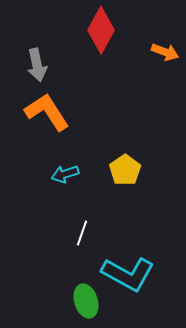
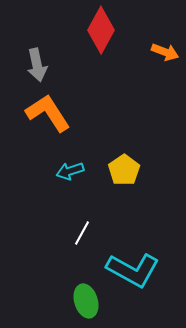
orange L-shape: moved 1 px right, 1 px down
yellow pentagon: moved 1 px left
cyan arrow: moved 5 px right, 3 px up
white line: rotated 10 degrees clockwise
cyan L-shape: moved 5 px right, 4 px up
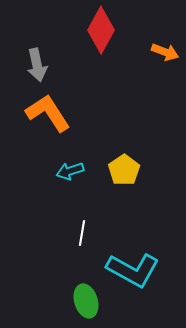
white line: rotated 20 degrees counterclockwise
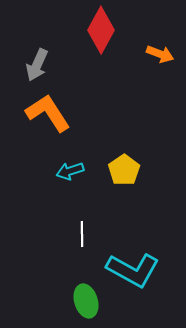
orange arrow: moved 5 px left, 2 px down
gray arrow: rotated 36 degrees clockwise
white line: moved 1 px down; rotated 10 degrees counterclockwise
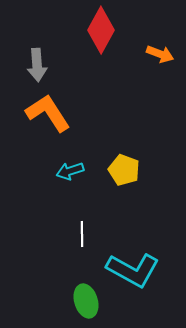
gray arrow: rotated 28 degrees counterclockwise
yellow pentagon: rotated 16 degrees counterclockwise
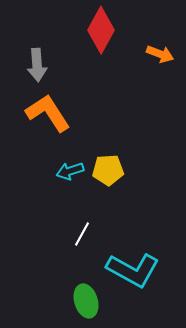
yellow pentagon: moved 16 px left; rotated 24 degrees counterclockwise
white line: rotated 30 degrees clockwise
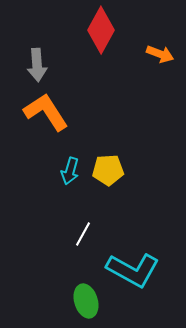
orange L-shape: moved 2 px left, 1 px up
cyan arrow: rotated 56 degrees counterclockwise
white line: moved 1 px right
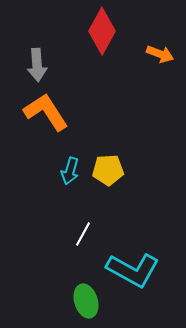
red diamond: moved 1 px right, 1 px down
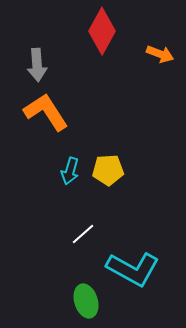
white line: rotated 20 degrees clockwise
cyan L-shape: moved 1 px up
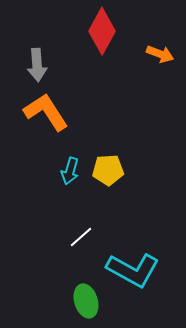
white line: moved 2 px left, 3 px down
cyan L-shape: moved 1 px down
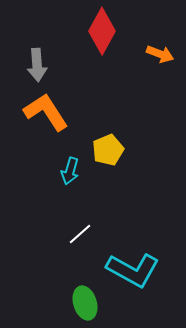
yellow pentagon: moved 20 px up; rotated 20 degrees counterclockwise
white line: moved 1 px left, 3 px up
green ellipse: moved 1 px left, 2 px down
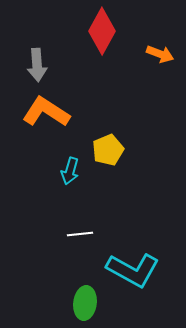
orange L-shape: rotated 24 degrees counterclockwise
white line: rotated 35 degrees clockwise
green ellipse: rotated 24 degrees clockwise
